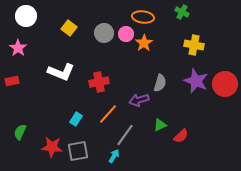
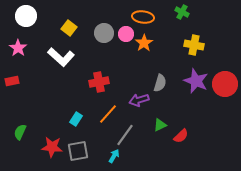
white L-shape: moved 15 px up; rotated 20 degrees clockwise
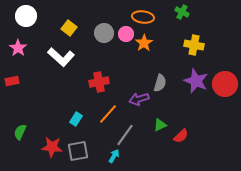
purple arrow: moved 1 px up
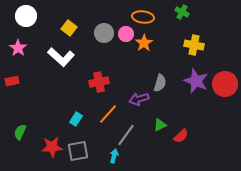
gray line: moved 1 px right
red star: rotated 10 degrees counterclockwise
cyan arrow: rotated 16 degrees counterclockwise
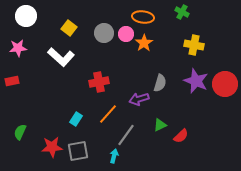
pink star: rotated 30 degrees clockwise
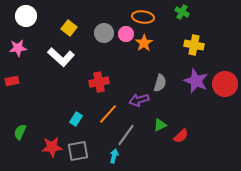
purple arrow: moved 1 px down
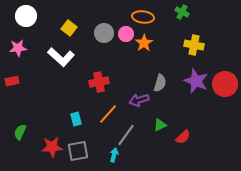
cyan rectangle: rotated 48 degrees counterclockwise
red semicircle: moved 2 px right, 1 px down
cyan arrow: moved 1 px up
